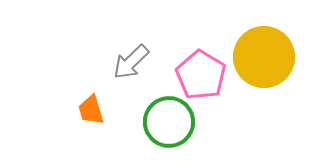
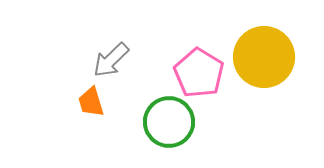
gray arrow: moved 20 px left, 2 px up
pink pentagon: moved 2 px left, 2 px up
orange trapezoid: moved 8 px up
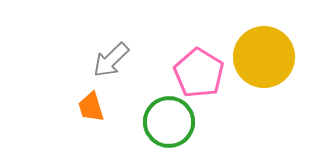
orange trapezoid: moved 5 px down
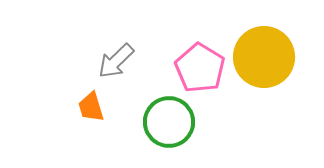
gray arrow: moved 5 px right, 1 px down
pink pentagon: moved 1 px right, 5 px up
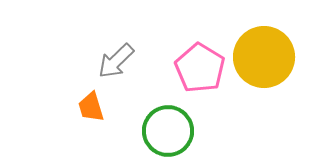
green circle: moved 1 px left, 9 px down
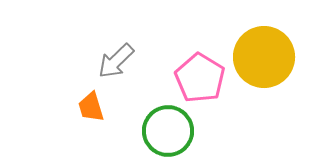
pink pentagon: moved 10 px down
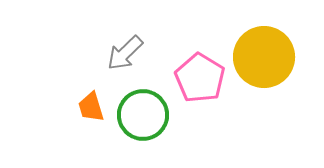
gray arrow: moved 9 px right, 8 px up
green circle: moved 25 px left, 16 px up
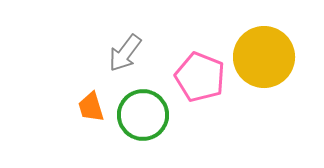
gray arrow: rotated 9 degrees counterclockwise
pink pentagon: moved 1 px up; rotated 9 degrees counterclockwise
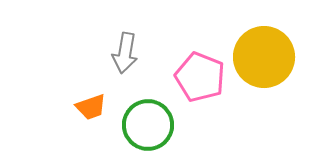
gray arrow: rotated 27 degrees counterclockwise
orange trapezoid: rotated 92 degrees counterclockwise
green circle: moved 5 px right, 10 px down
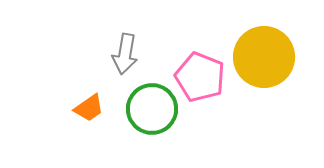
gray arrow: moved 1 px down
orange trapezoid: moved 2 px left, 1 px down; rotated 16 degrees counterclockwise
green circle: moved 4 px right, 16 px up
